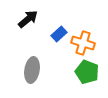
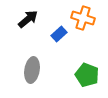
orange cross: moved 25 px up
green pentagon: moved 3 px down
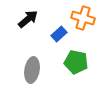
green pentagon: moved 11 px left, 13 px up; rotated 10 degrees counterclockwise
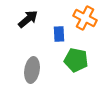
orange cross: moved 2 px right; rotated 10 degrees clockwise
blue rectangle: rotated 49 degrees counterclockwise
green pentagon: moved 2 px up
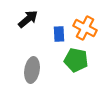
orange cross: moved 10 px down
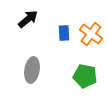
orange cross: moved 6 px right, 6 px down; rotated 10 degrees clockwise
blue rectangle: moved 5 px right, 1 px up
green pentagon: moved 9 px right, 16 px down
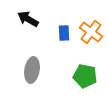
black arrow: rotated 110 degrees counterclockwise
orange cross: moved 2 px up
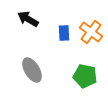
gray ellipse: rotated 40 degrees counterclockwise
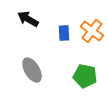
orange cross: moved 1 px right, 1 px up
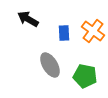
orange cross: moved 1 px right
gray ellipse: moved 18 px right, 5 px up
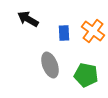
gray ellipse: rotated 10 degrees clockwise
green pentagon: moved 1 px right, 1 px up
